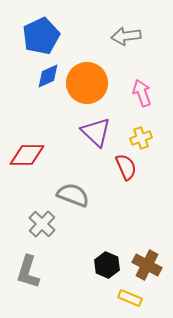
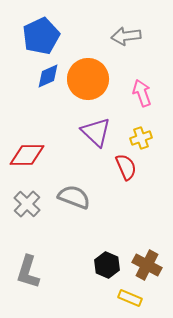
orange circle: moved 1 px right, 4 px up
gray semicircle: moved 1 px right, 2 px down
gray cross: moved 15 px left, 20 px up
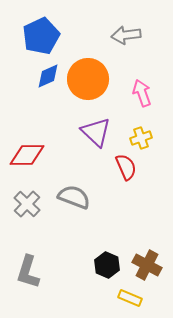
gray arrow: moved 1 px up
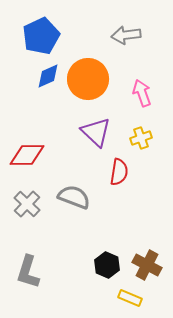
red semicircle: moved 7 px left, 5 px down; rotated 32 degrees clockwise
